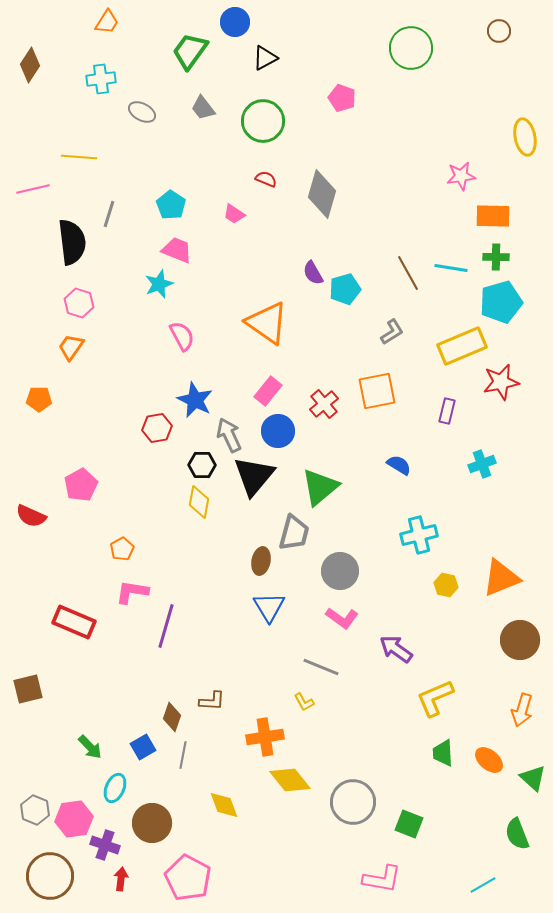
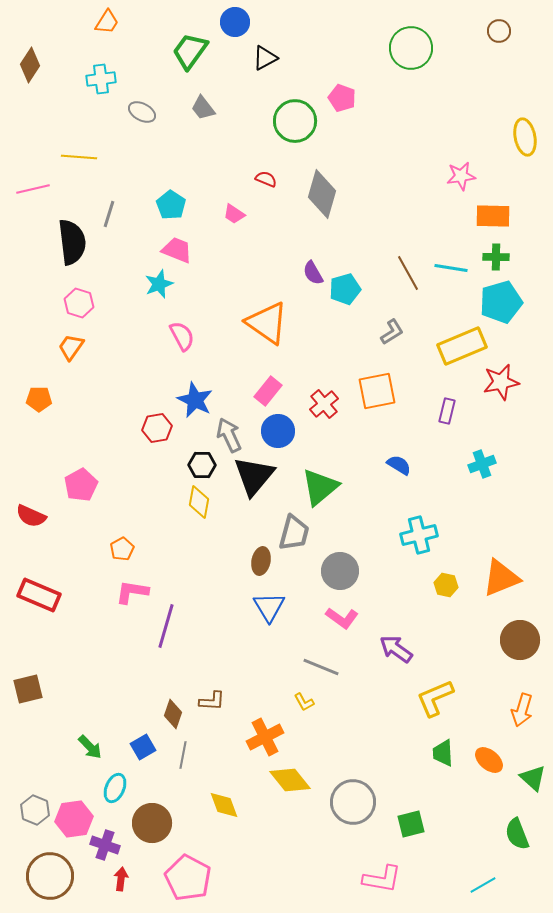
green circle at (263, 121): moved 32 px right
red rectangle at (74, 622): moved 35 px left, 27 px up
brown diamond at (172, 717): moved 1 px right, 3 px up
orange cross at (265, 737): rotated 18 degrees counterclockwise
green square at (409, 824): moved 2 px right; rotated 36 degrees counterclockwise
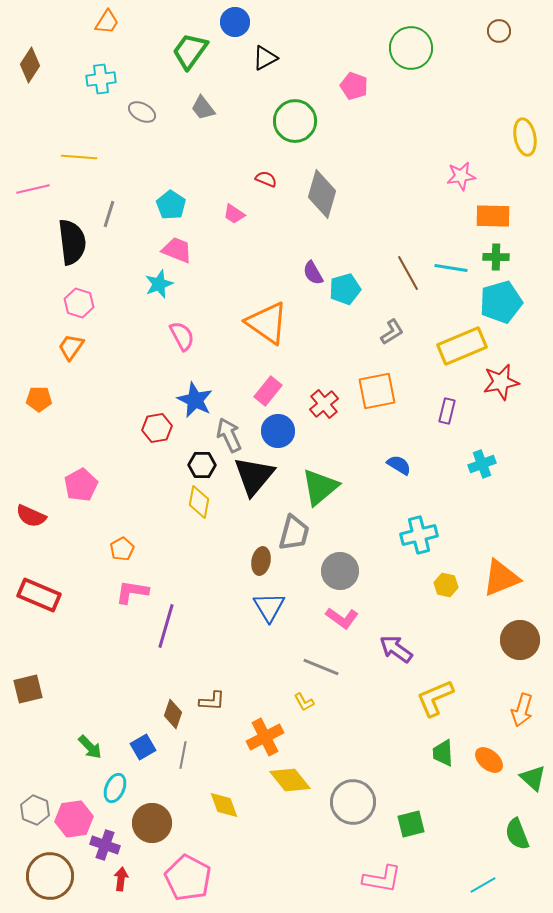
pink pentagon at (342, 98): moved 12 px right, 12 px up
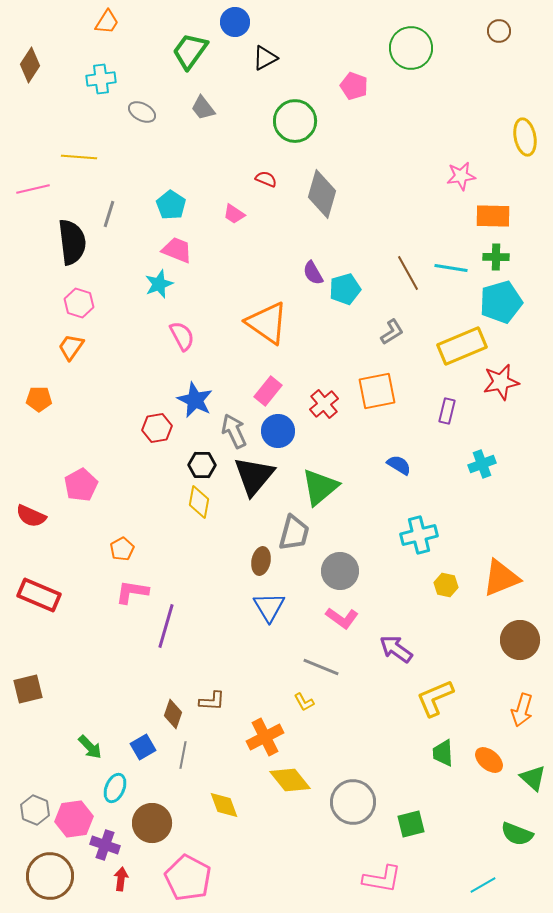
gray arrow at (229, 435): moved 5 px right, 4 px up
green semicircle at (517, 834): rotated 48 degrees counterclockwise
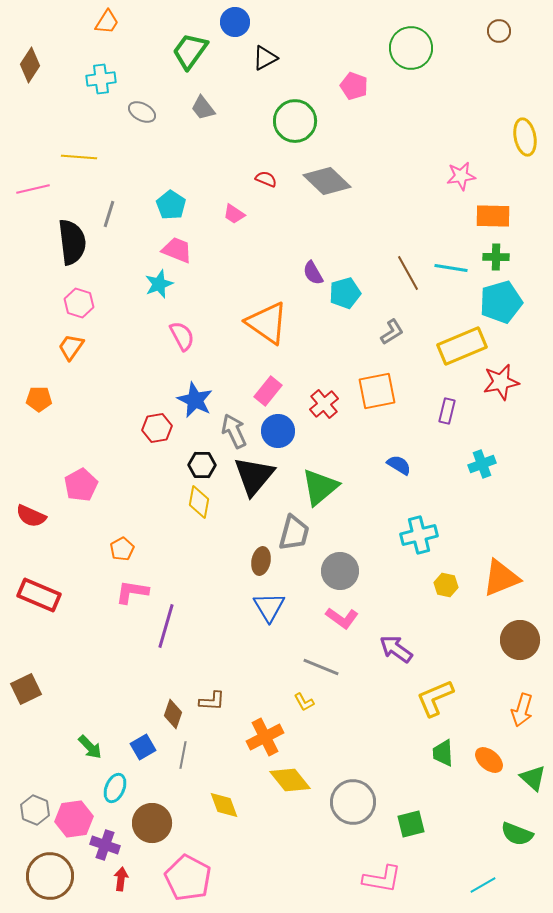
gray diamond at (322, 194): moved 5 px right, 13 px up; rotated 63 degrees counterclockwise
cyan pentagon at (345, 289): moved 4 px down
brown square at (28, 689): moved 2 px left; rotated 12 degrees counterclockwise
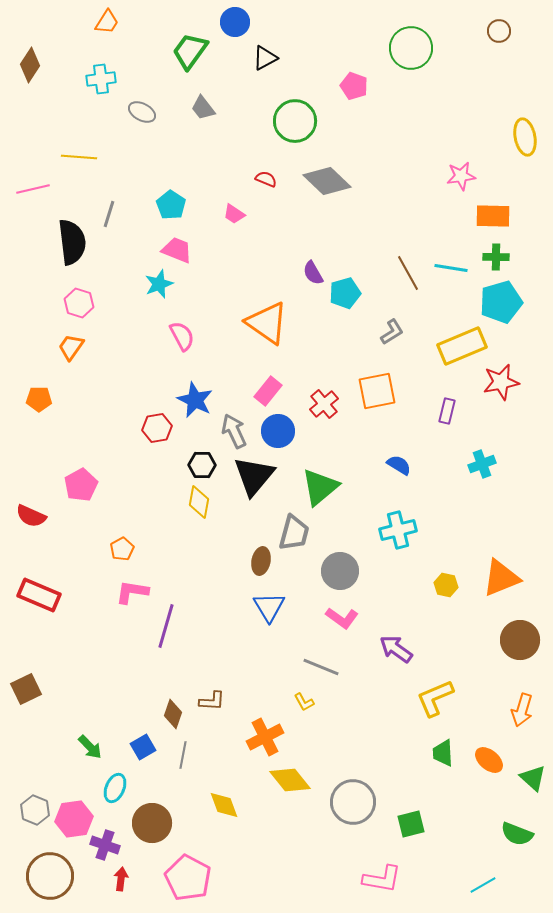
cyan cross at (419, 535): moved 21 px left, 5 px up
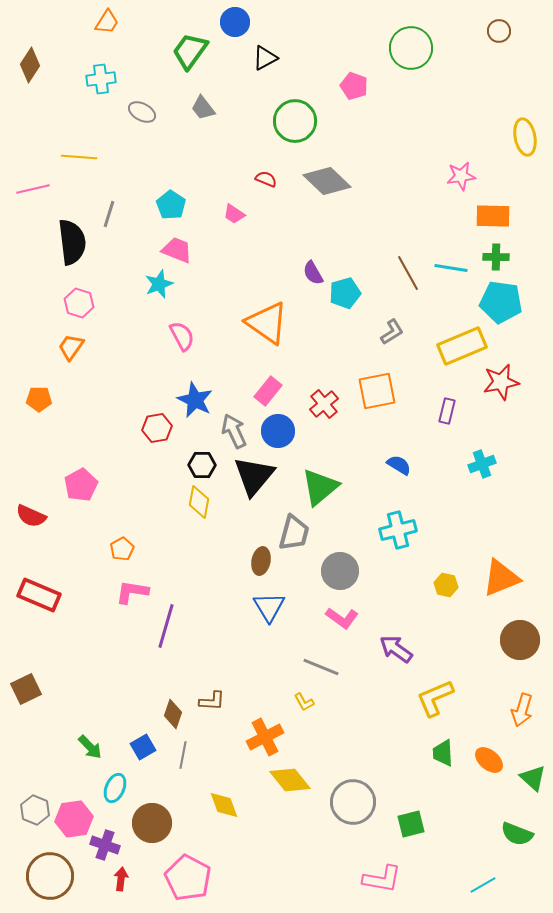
cyan pentagon at (501, 302): rotated 24 degrees clockwise
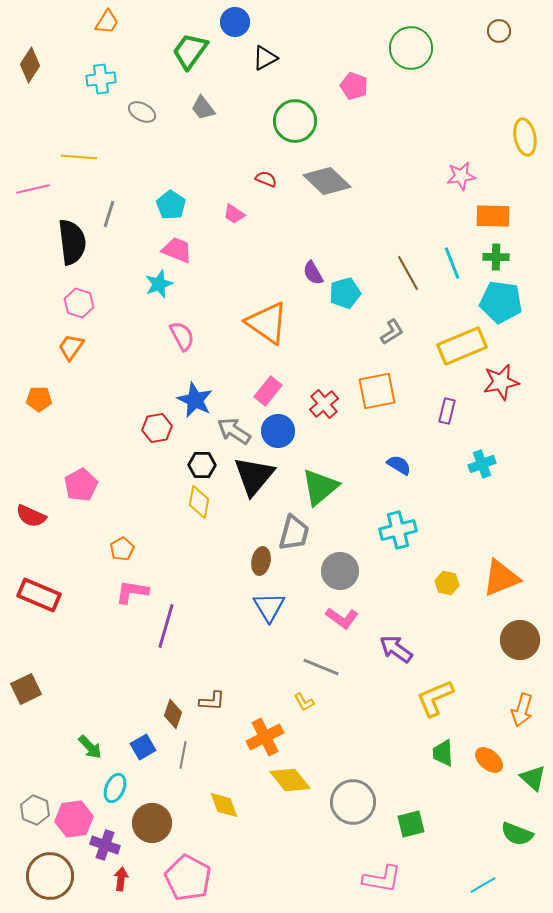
cyan line at (451, 268): moved 1 px right, 5 px up; rotated 60 degrees clockwise
gray arrow at (234, 431): rotated 32 degrees counterclockwise
yellow hexagon at (446, 585): moved 1 px right, 2 px up
